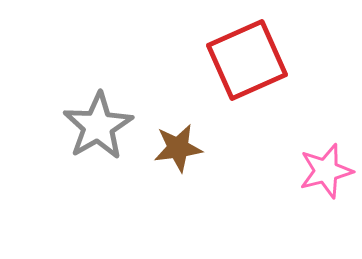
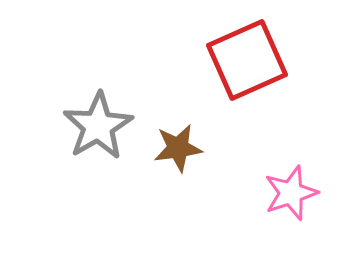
pink star: moved 35 px left, 22 px down; rotated 4 degrees counterclockwise
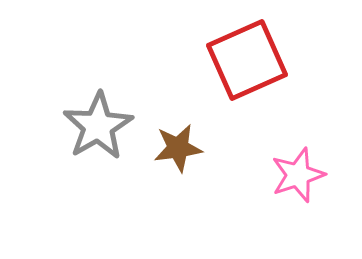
pink star: moved 7 px right, 18 px up
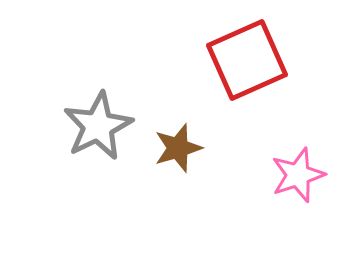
gray star: rotated 4 degrees clockwise
brown star: rotated 9 degrees counterclockwise
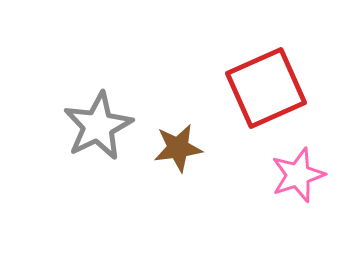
red square: moved 19 px right, 28 px down
brown star: rotated 9 degrees clockwise
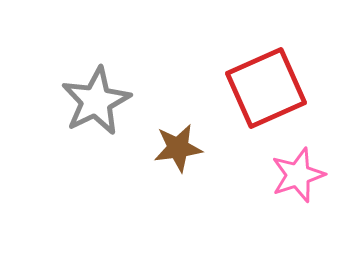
gray star: moved 2 px left, 25 px up
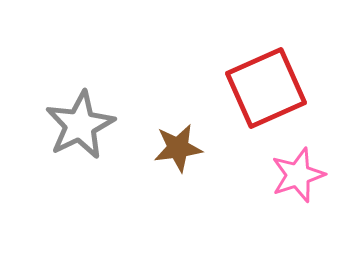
gray star: moved 16 px left, 24 px down
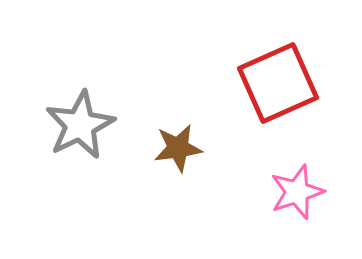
red square: moved 12 px right, 5 px up
pink star: moved 1 px left, 17 px down
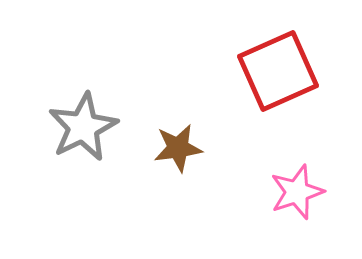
red square: moved 12 px up
gray star: moved 3 px right, 2 px down
